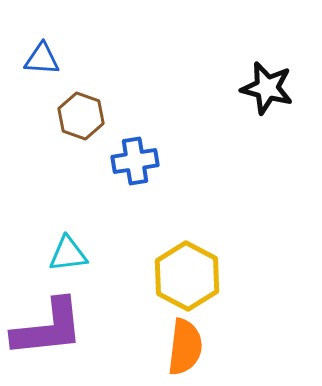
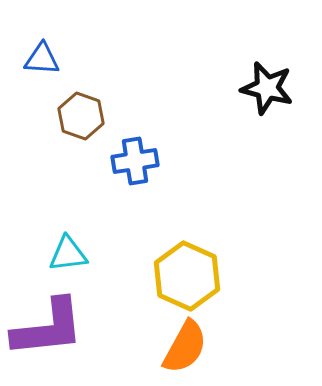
yellow hexagon: rotated 4 degrees counterclockwise
orange semicircle: rotated 22 degrees clockwise
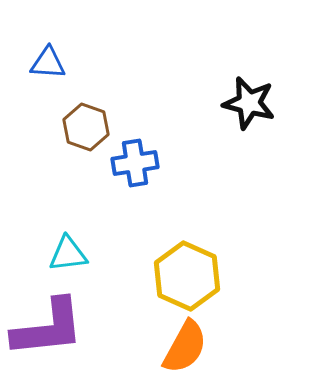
blue triangle: moved 6 px right, 4 px down
black star: moved 18 px left, 15 px down
brown hexagon: moved 5 px right, 11 px down
blue cross: moved 2 px down
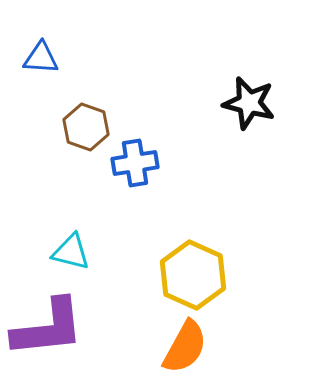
blue triangle: moved 7 px left, 5 px up
cyan triangle: moved 3 px right, 2 px up; rotated 21 degrees clockwise
yellow hexagon: moved 6 px right, 1 px up
